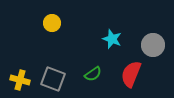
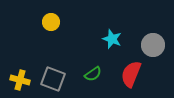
yellow circle: moved 1 px left, 1 px up
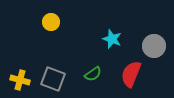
gray circle: moved 1 px right, 1 px down
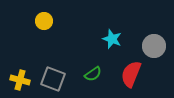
yellow circle: moved 7 px left, 1 px up
